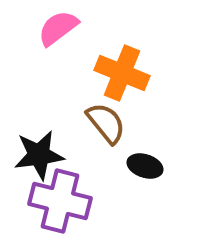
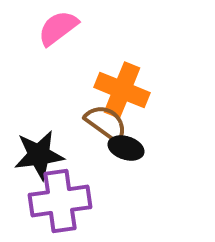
orange cross: moved 17 px down
brown semicircle: rotated 15 degrees counterclockwise
black ellipse: moved 19 px left, 18 px up
purple cross: rotated 22 degrees counterclockwise
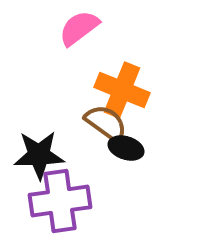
pink semicircle: moved 21 px right
black star: rotated 6 degrees clockwise
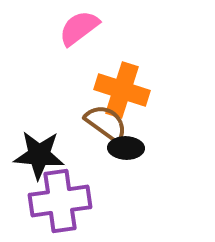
orange cross: rotated 4 degrees counterclockwise
black ellipse: rotated 16 degrees counterclockwise
black star: rotated 6 degrees clockwise
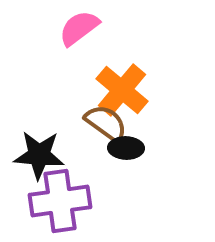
orange cross: rotated 22 degrees clockwise
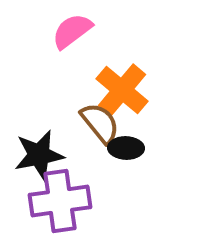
pink semicircle: moved 7 px left, 3 px down
brown semicircle: moved 6 px left; rotated 15 degrees clockwise
black star: rotated 15 degrees counterclockwise
